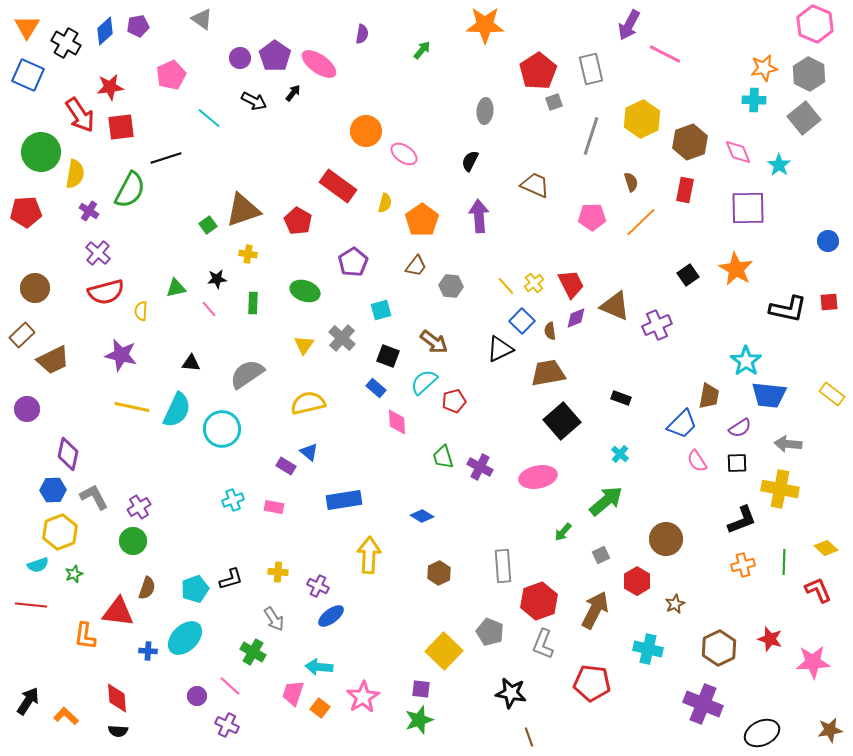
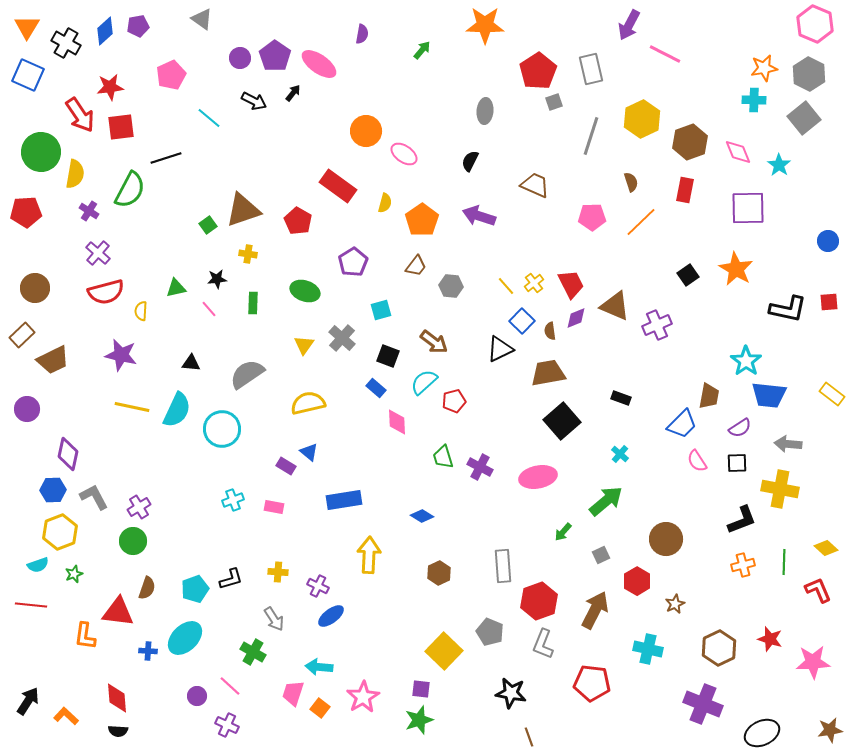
purple arrow at (479, 216): rotated 68 degrees counterclockwise
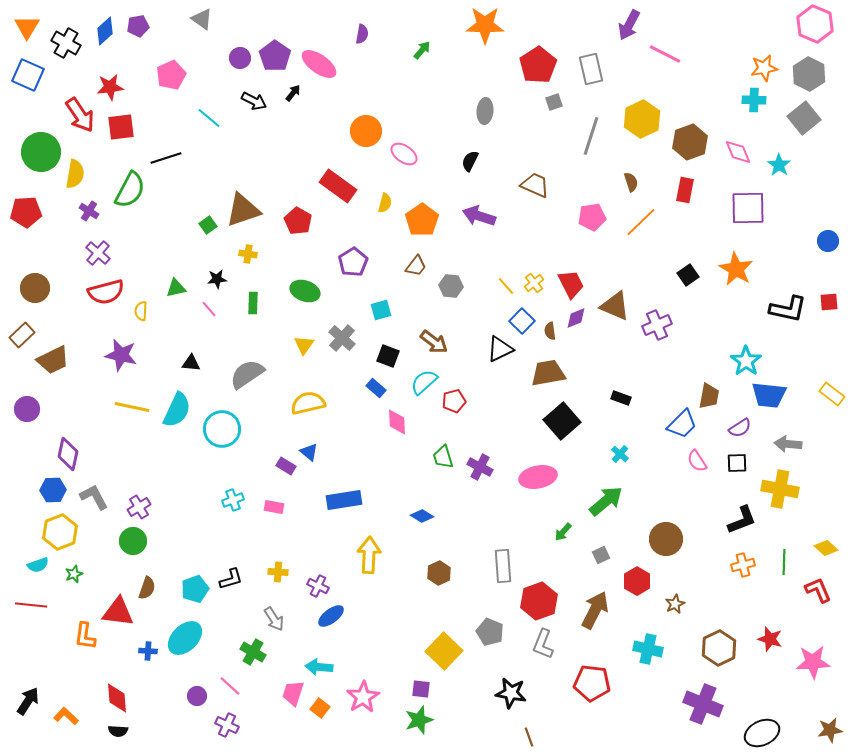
red pentagon at (538, 71): moved 6 px up
pink pentagon at (592, 217): rotated 8 degrees counterclockwise
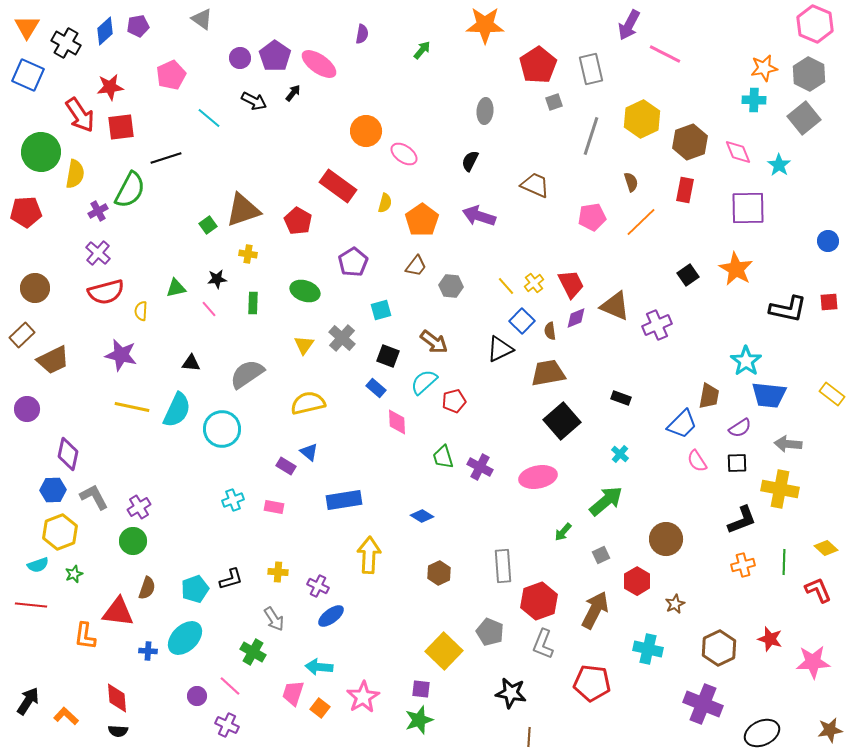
purple cross at (89, 211): moved 9 px right; rotated 30 degrees clockwise
brown line at (529, 737): rotated 24 degrees clockwise
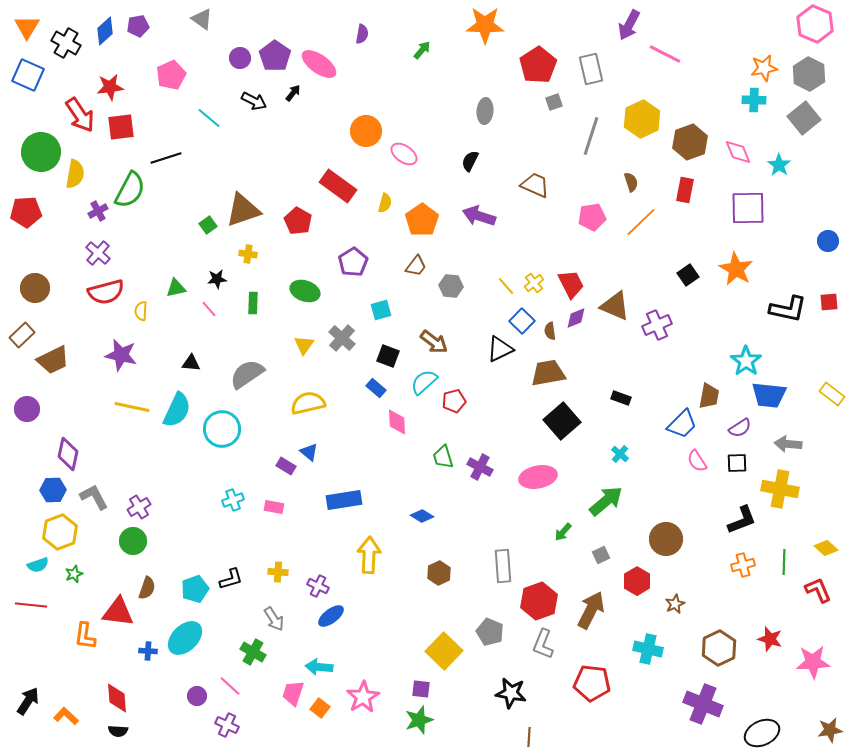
brown arrow at (595, 610): moved 4 px left
